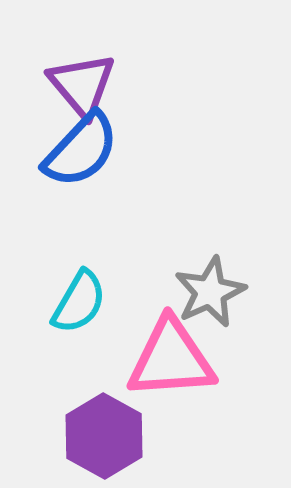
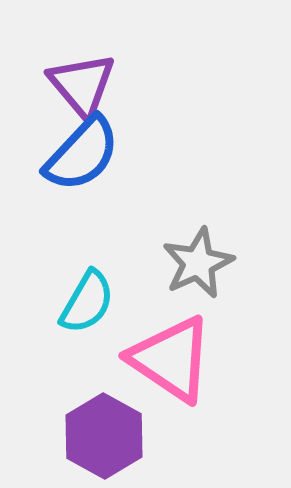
blue semicircle: moved 1 px right, 4 px down
gray star: moved 12 px left, 29 px up
cyan semicircle: moved 8 px right
pink triangle: rotated 38 degrees clockwise
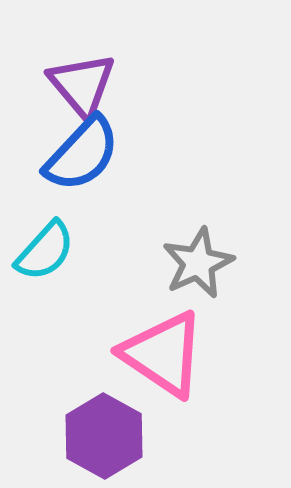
cyan semicircle: moved 42 px left, 51 px up; rotated 12 degrees clockwise
pink triangle: moved 8 px left, 5 px up
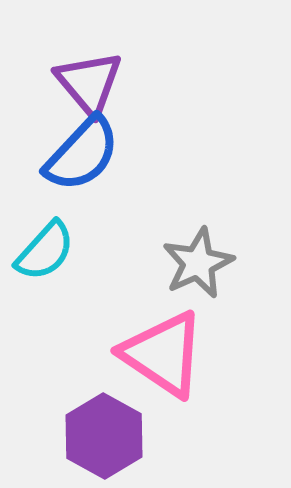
purple triangle: moved 7 px right, 2 px up
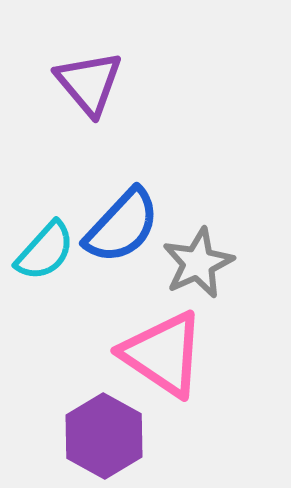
blue semicircle: moved 40 px right, 72 px down
